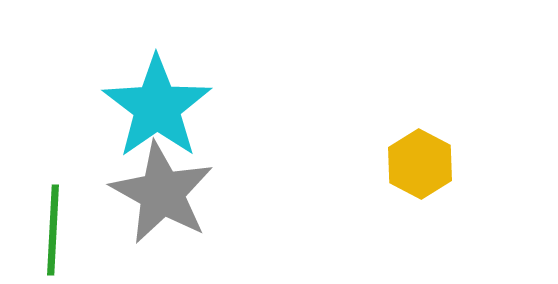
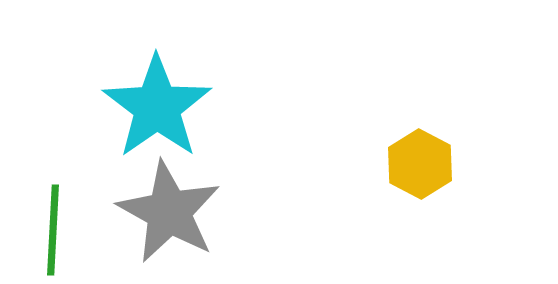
gray star: moved 7 px right, 19 px down
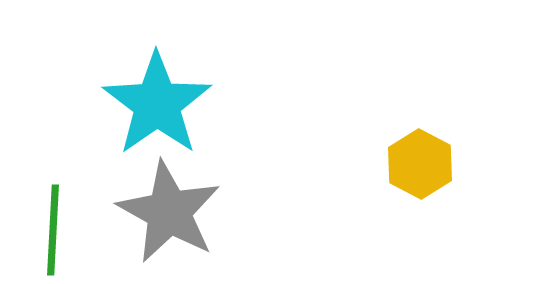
cyan star: moved 3 px up
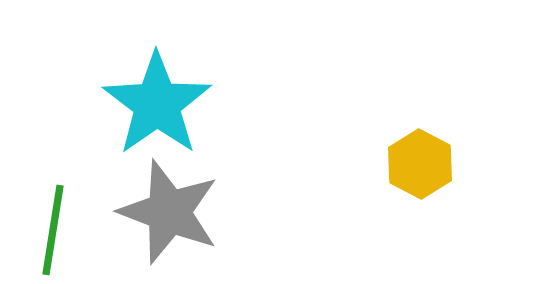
gray star: rotated 8 degrees counterclockwise
green line: rotated 6 degrees clockwise
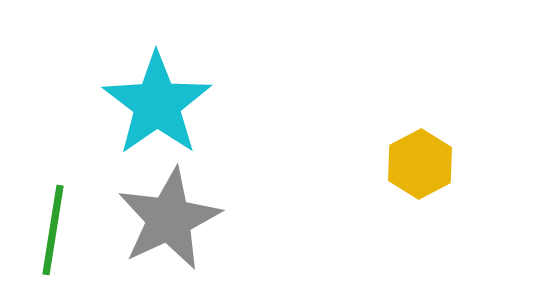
yellow hexagon: rotated 4 degrees clockwise
gray star: moved 7 px down; rotated 26 degrees clockwise
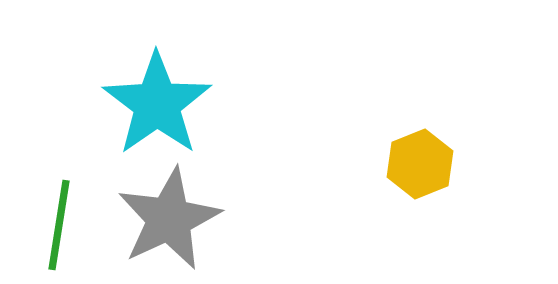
yellow hexagon: rotated 6 degrees clockwise
green line: moved 6 px right, 5 px up
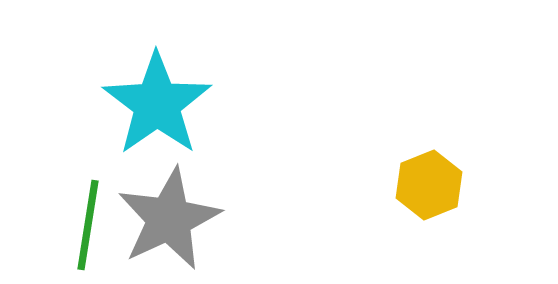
yellow hexagon: moved 9 px right, 21 px down
green line: moved 29 px right
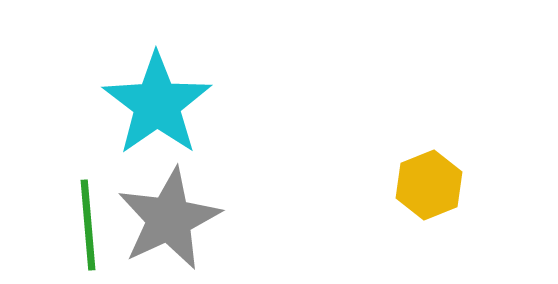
green line: rotated 14 degrees counterclockwise
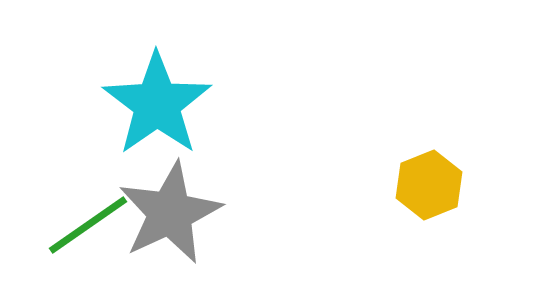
gray star: moved 1 px right, 6 px up
green line: rotated 60 degrees clockwise
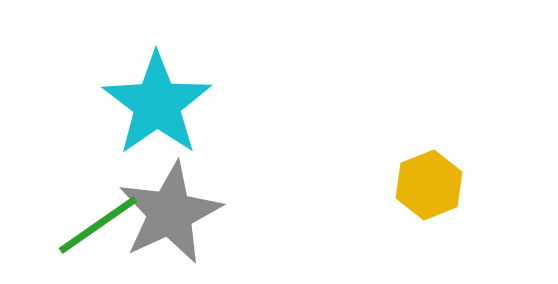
green line: moved 10 px right
